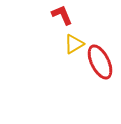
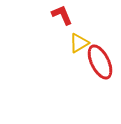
yellow triangle: moved 5 px right, 1 px up
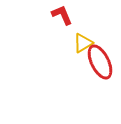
yellow triangle: moved 4 px right
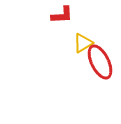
red L-shape: rotated 110 degrees clockwise
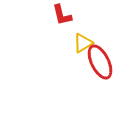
red L-shape: rotated 80 degrees clockwise
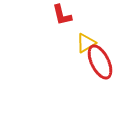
yellow triangle: moved 3 px right
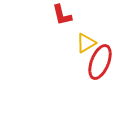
red ellipse: rotated 48 degrees clockwise
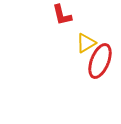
red ellipse: moved 1 px up
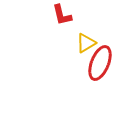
red ellipse: moved 2 px down
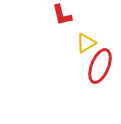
red ellipse: moved 3 px down
